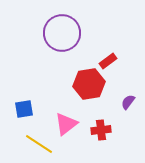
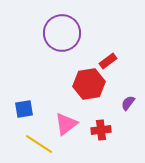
purple semicircle: moved 1 px down
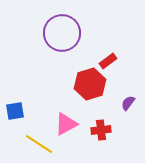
red hexagon: moved 1 px right; rotated 8 degrees counterclockwise
blue square: moved 9 px left, 2 px down
pink triangle: rotated 10 degrees clockwise
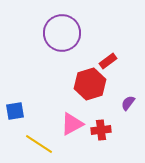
pink triangle: moved 6 px right
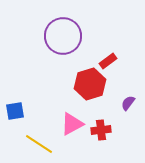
purple circle: moved 1 px right, 3 px down
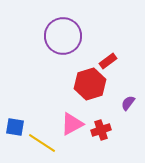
blue square: moved 16 px down; rotated 18 degrees clockwise
red cross: rotated 12 degrees counterclockwise
yellow line: moved 3 px right, 1 px up
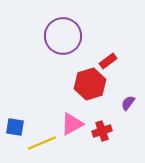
red cross: moved 1 px right, 1 px down
yellow line: rotated 56 degrees counterclockwise
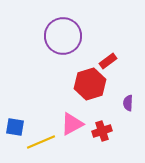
purple semicircle: rotated 35 degrees counterclockwise
yellow line: moved 1 px left, 1 px up
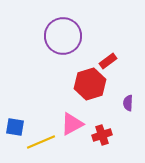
red cross: moved 4 px down
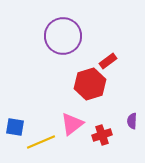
purple semicircle: moved 4 px right, 18 px down
pink triangle: rotated 10 degrees counterclockwise
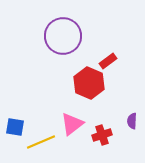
red hexagon: moved 1 px left, 1 px up; rotated 20 degrees counterclockwise
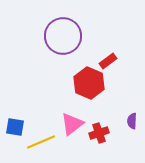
red cross: moved 3 px left, 2 px up
